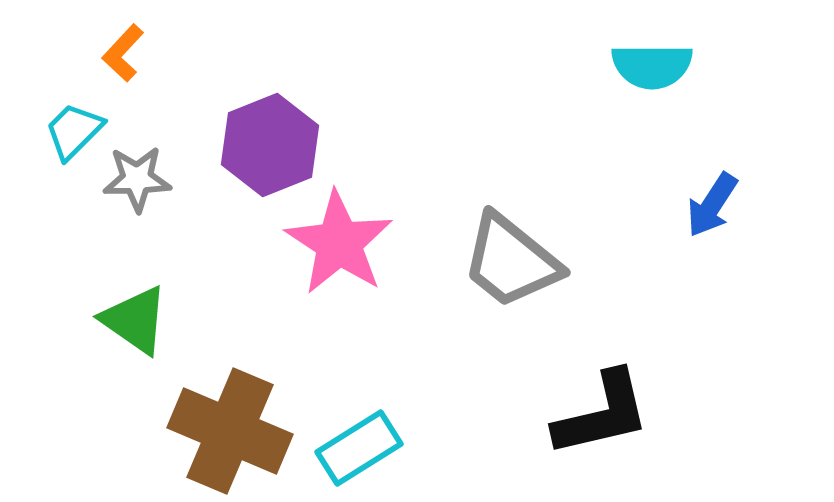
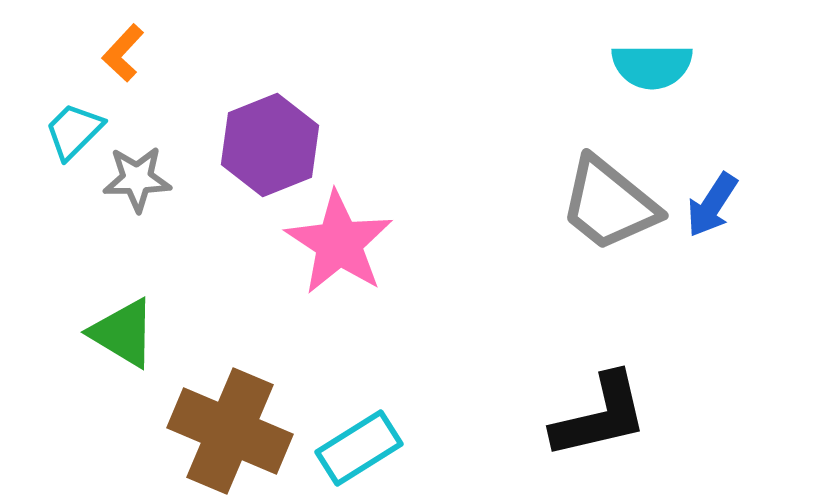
gray trapezoid: moved 98 px right, 57 px up
green triangle: moved 12 px left, 13 px down; rotated 4 degrees counterclockwise
black L-shape: moved 2 px left, 2 px down
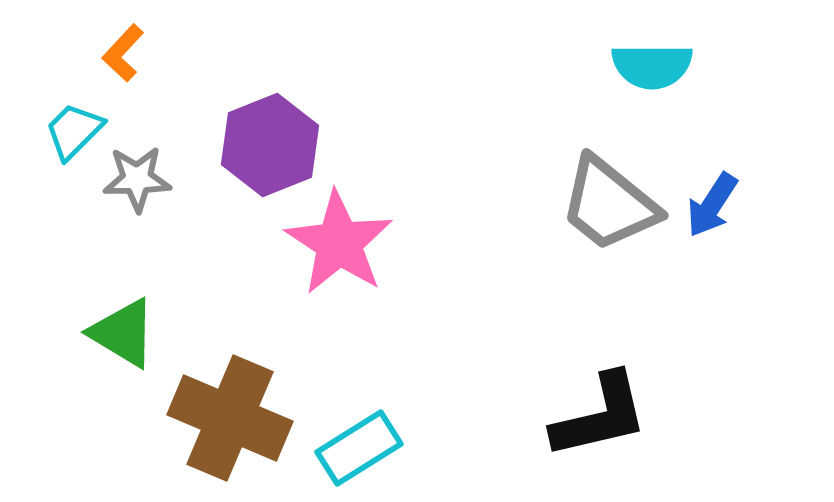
brown cross: moved 13 px up
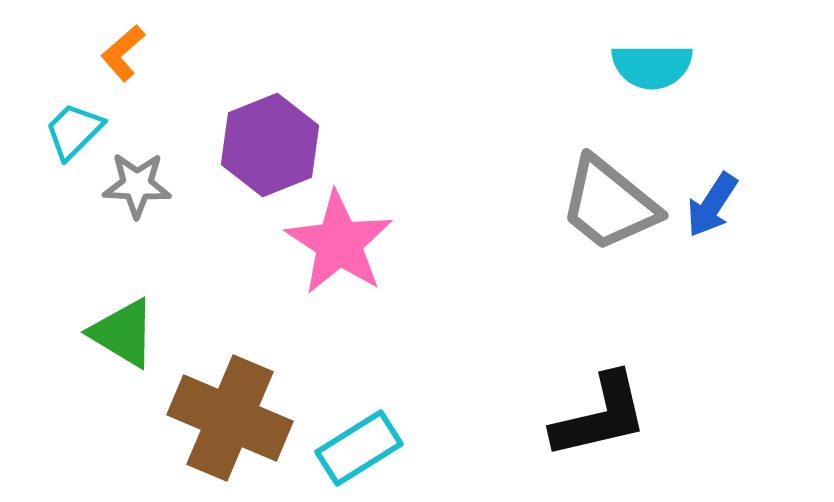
orange L-shape: rotated 6 degrees clockwise
gray star: moved 6 px down; rotated 4 degrees clockwise
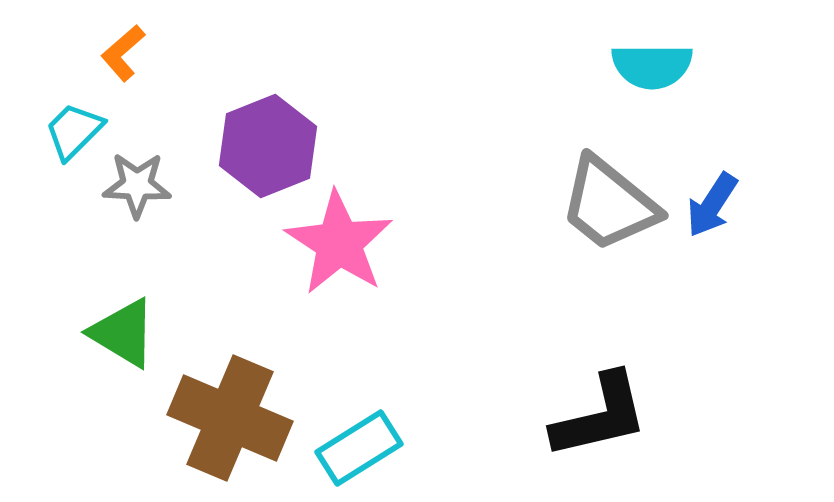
purple hexagon: moved 2 px left, 1 px down
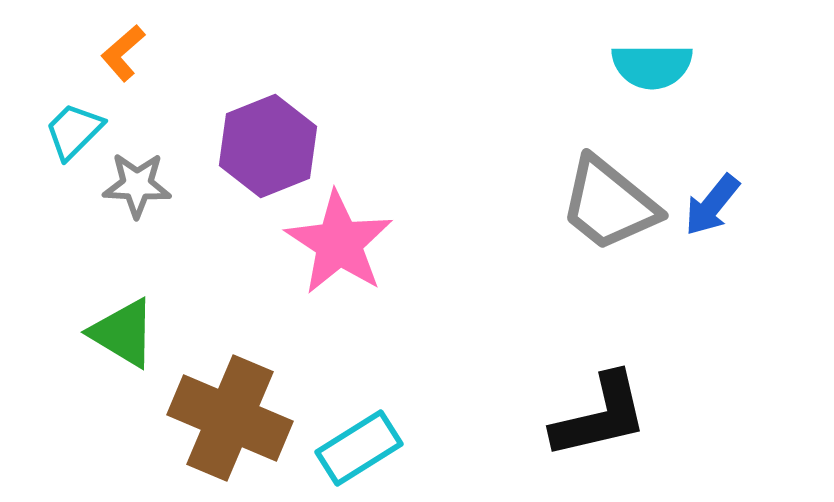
blue arrow: rotated 6 degrees clockwise
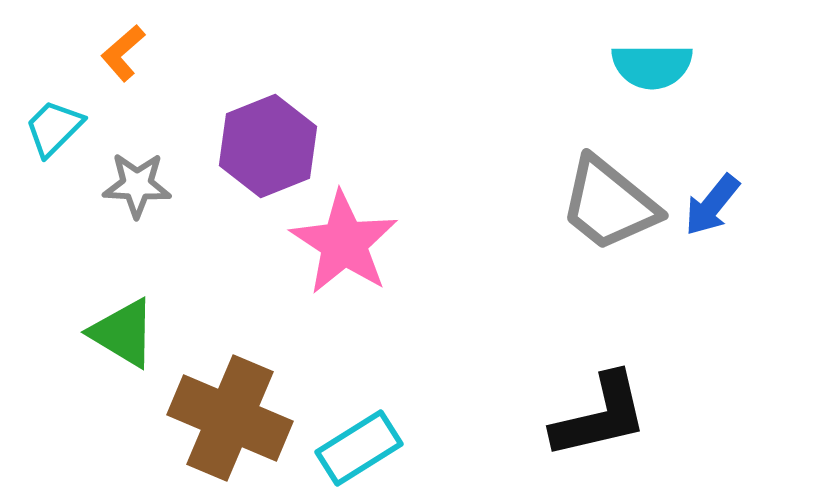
cyan trapezoid: moved 20 px left, 3 px up
pink star: moved 5 px right
